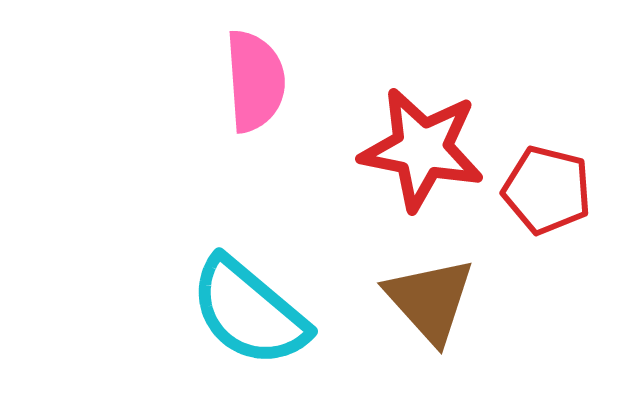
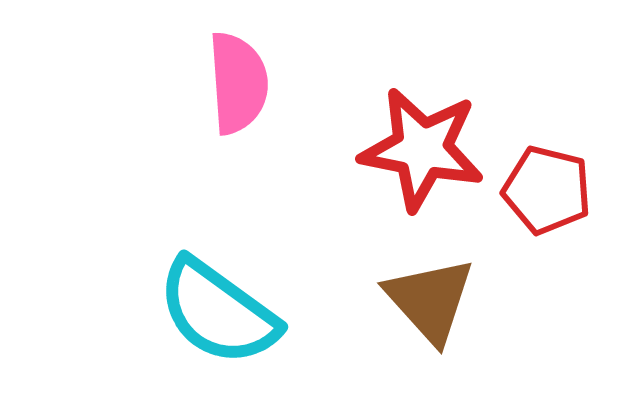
pink semicircle: moved 17 px left, 2 px down
cyan semicircle: moved 31 px left; rotated 4 degrees counterclockwise
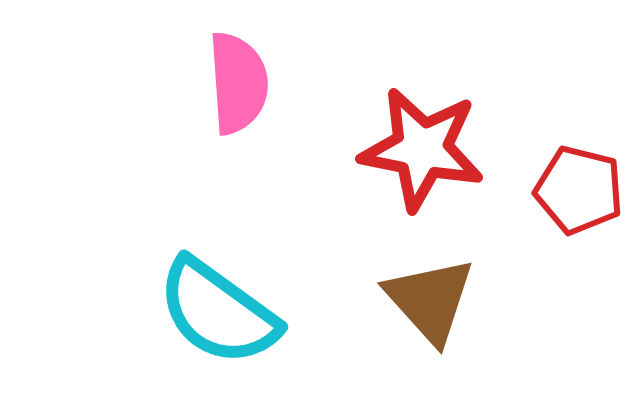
red pentagon: moved 32 px right
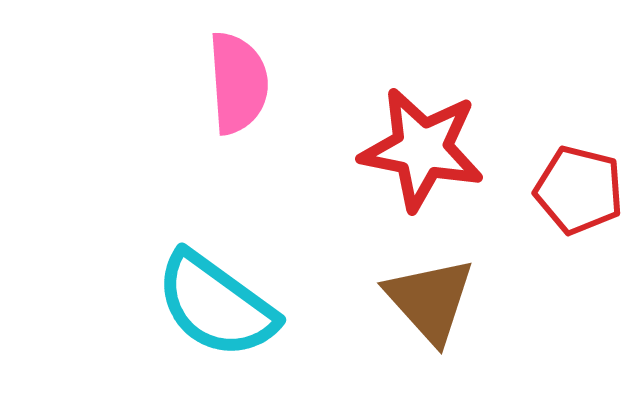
cyan semicircle: moved 2 px left, 7 px up
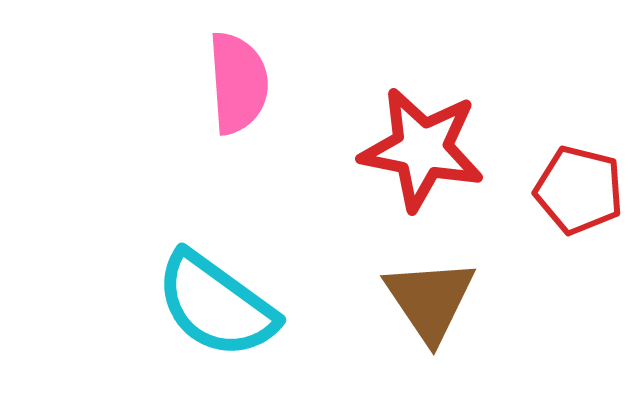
brown triangle: rotated 8 degrees clockwise
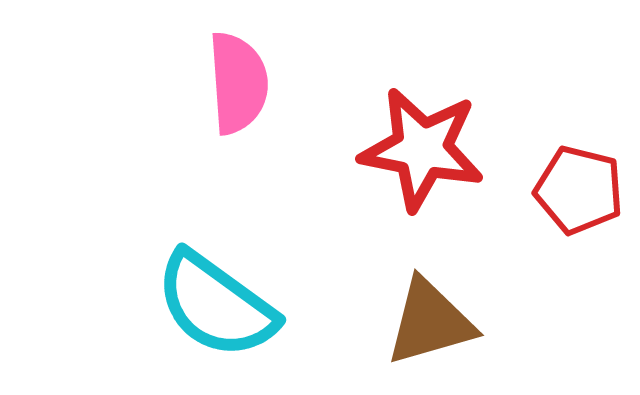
brown triangle: moved 22 px down; rotated 48 degrees clockwise
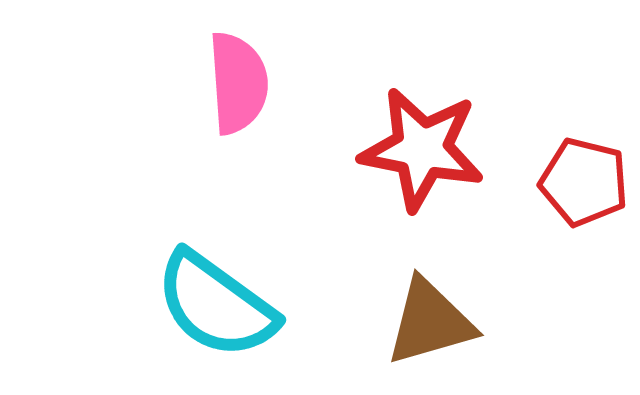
red pentagon: moved 5 px right, 8 px up
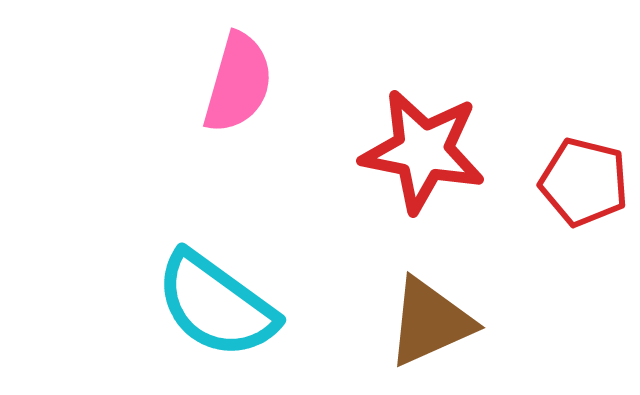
pink semicircle: rotated 20 degrees clockwise
red star: moved 1 px right, 2 px down
brown triangle: rotated 8 degrees counterclockwise
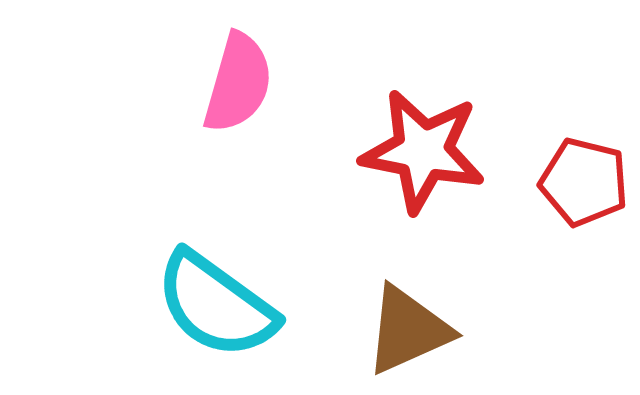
brown triangle: moved 22 px left, 8 px down
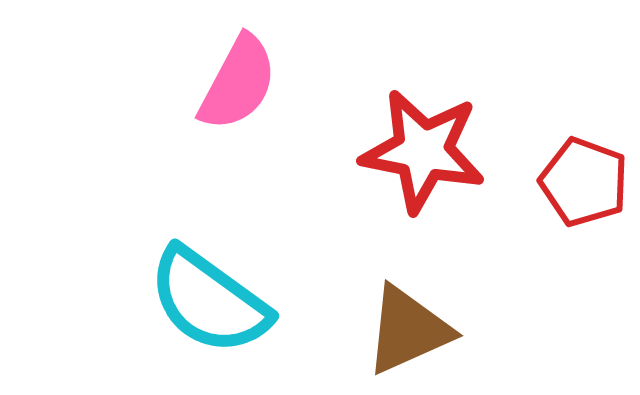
pink semicircle: rotated 12 degrees clockwise
red pentagon: rotated 6 degrees clockwise
cyan semicircle: moved 7 px left, 4 px up
